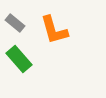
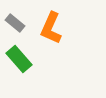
orange L-shape: moved 3 px left, 2 px up; rotated 40 degrees clockwise
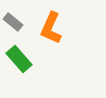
gray rectangle: moved 2 px left, 1 px up
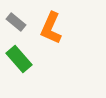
gray rectangle: moved 3 px right
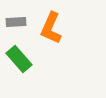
gray rectangle: rotated 42 degrees counterclockwise
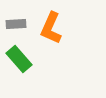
gray rectangle: moved 2 px down
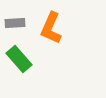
gray rectangle: moved 1 px left, 1 px up
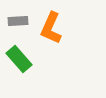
gray rectangle: moved 3 px right, 2 px up
